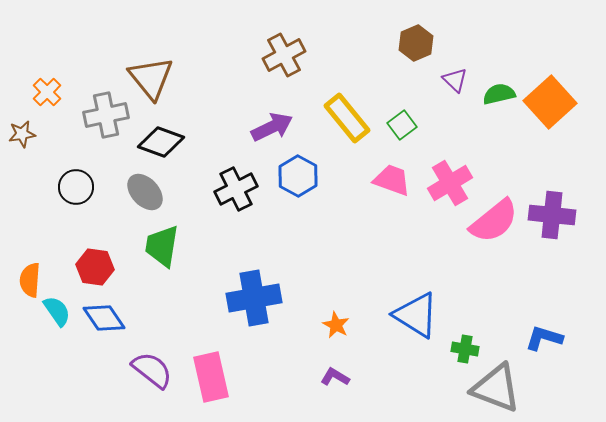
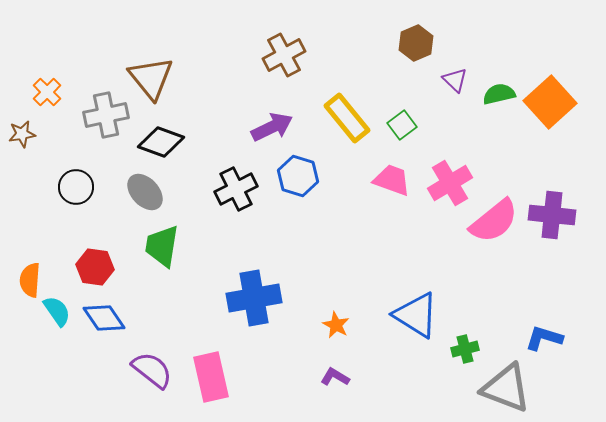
blue hexagon: rotated 12 degrees counterclockwise
green cross: rotated 24 degrees counterclockwise
gray triangle: moved 10 px right
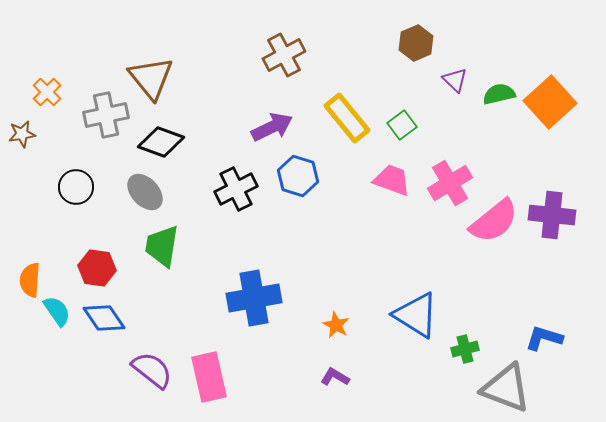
red hexagon: moved 2 px right, 1 px down
pink rectangle: moved 2 px left
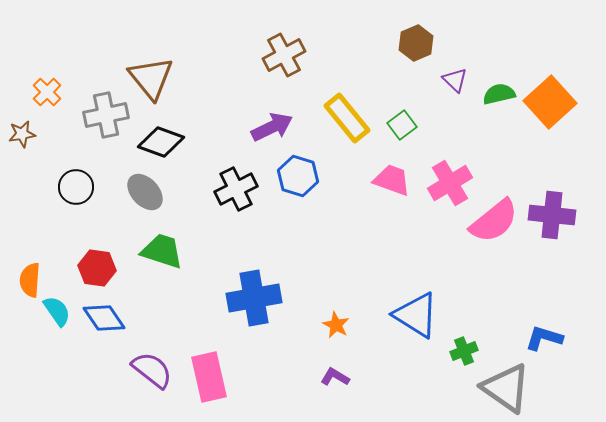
green trapezoid: moved 5 px down; rotated 99 degrees clockwise
green cross: moved 1 px left, 2 px down; rotated 8 degrees counterclockwise
gray triangle: rotated 14 degrees clockwise
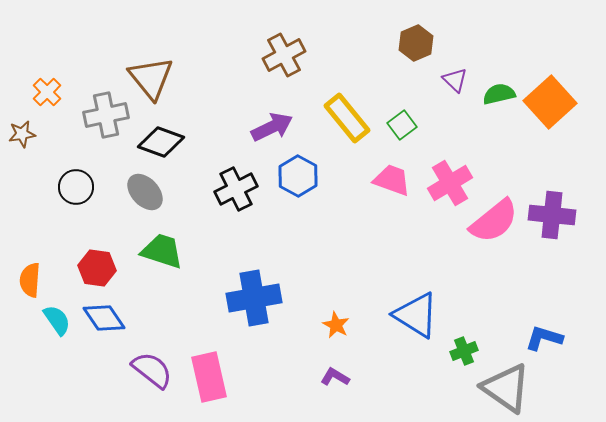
blue hexagon: rotated 12 degrees clockwise
cyan semicircle: moved 9 px down
